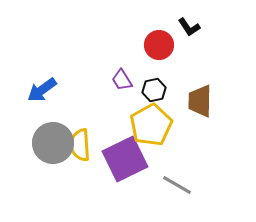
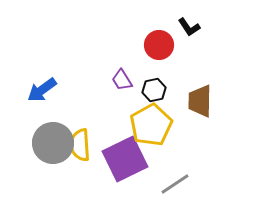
gray line: moved 2 px left, 1 px up; rotated 64 degrees counterclockwise
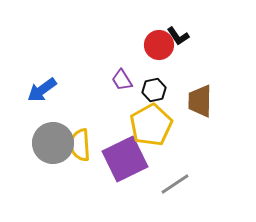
black L-shape: moved 11 px left, 9 px down
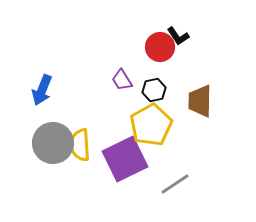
red circle: moved 1 px right, 2 px down
blue arrow: rotated 32 degrees counterclockwise
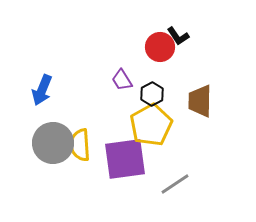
black hexagon: moved 2 px left, 4 px down; rotated 15 degrees counterclockwise
purple square: rotated 18 degrees clockwise
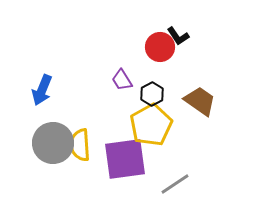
brown trapezoid: rotated 124 degrees clockwise
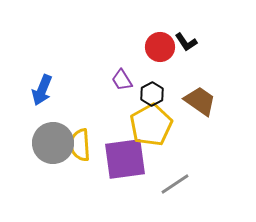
black L-shape: moved 8 px right, 6 px down
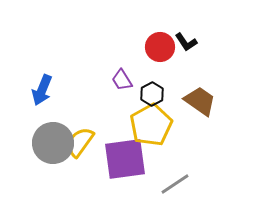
yellow semicircle: moved 3 px up; rotated 40 degrees clockwise
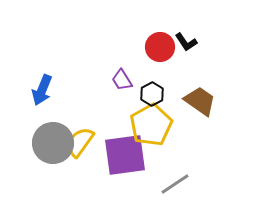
purple square: moved 4 px up
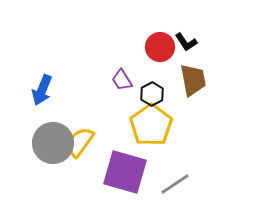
brown trapezoid: moved 7 px left, 21 px up; rotated 44 degrees clockwise
yellow pentagon: rotated 6 degrees counterclockwise
purple square: moved 17 px down; rotated 24 degrees clockwise
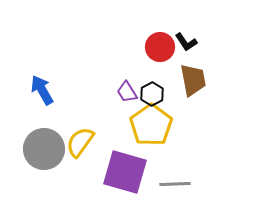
purple trapezoid: moved 5 px right, 12 px down
blue arrow: rotated 128 degrees clockwise
gray circle: moved 9 px left, 6 px down
gray line: rotated 32 degrees clockwise
